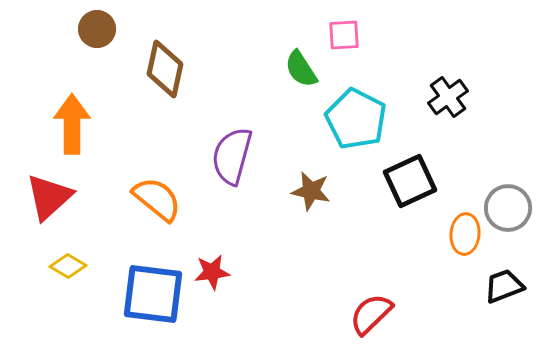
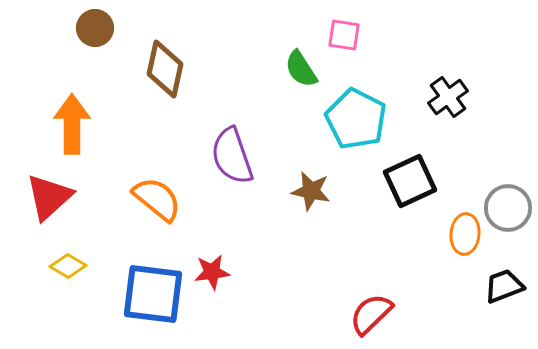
brown circle: moved 2 px left, 1 px up
pink square: rotated 12 degrees clockwise
purple semicircle: rotated 34 degrees counterclockwise
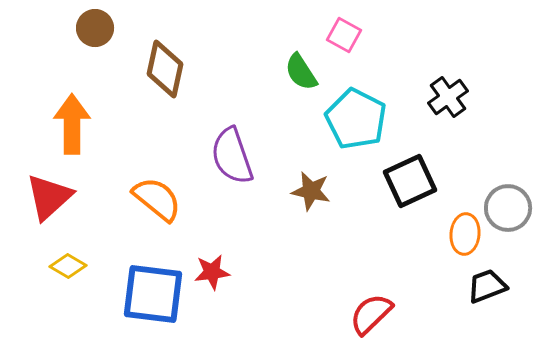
pink square: rotated 20 degrees clockwise
green semicircle: moved 3 px down
black trapezoid: moved 17 px left
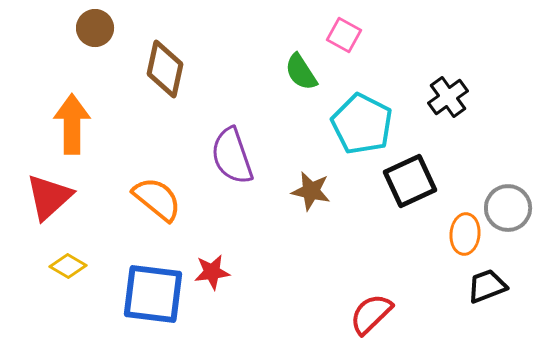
cyan pentagon: moved 6 px right, 5 px down
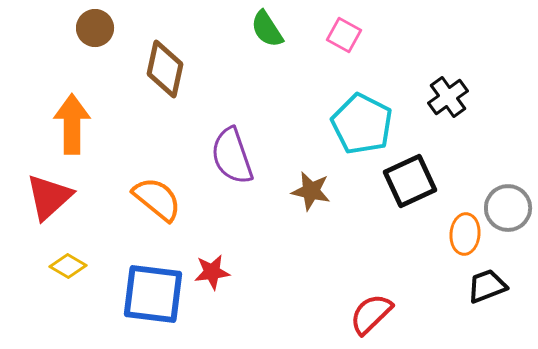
green semicircle: moved 34 px left, 43 px up
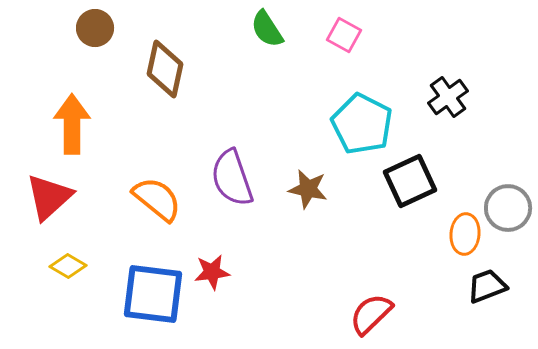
purple semicircle: moved 22 px down
brown star: moved 3 px left, 2 px up
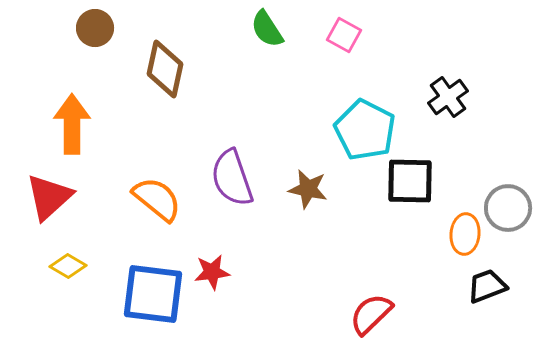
cyan pentagon: moved 3 px right, 6 px down
black square: rotated 26 degrees clockwise
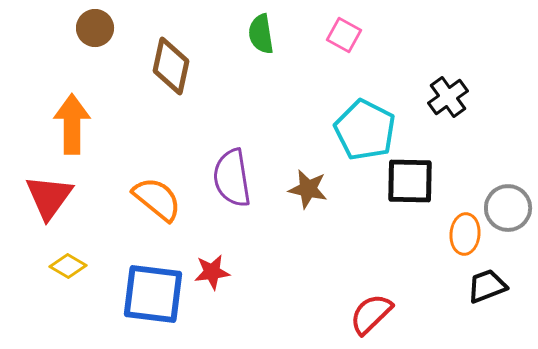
green semicircle: moved 6 px left, 5 px down; rotated 24 degrees clockwise
brown diamond: moved 6 px right, 3 px up
purple semicircle: rotated 10 degrees clockwise
red triangle: rotated 12 degrees counterclockwise
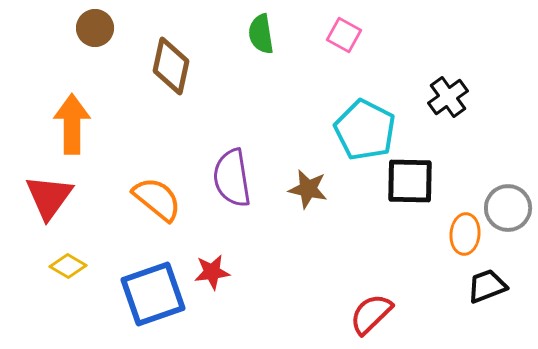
blue square: rotated 26 degrees counterclockwise
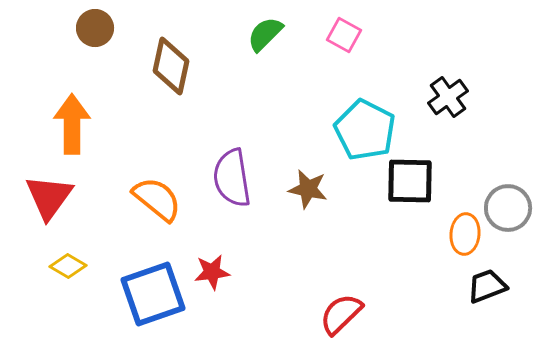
green semicircle: moved 4 px right; rotated 54 degrees clockwise
red semicircle: moved 30 px left
